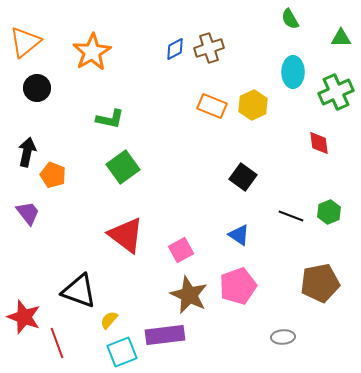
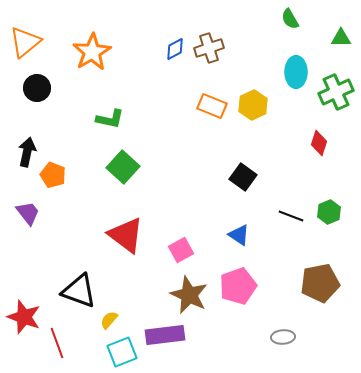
cyan ellipse: moved 3 px right
red diamond: rotated 25 degrees clockwise
green square: rotated 12 degrees counterclockwise
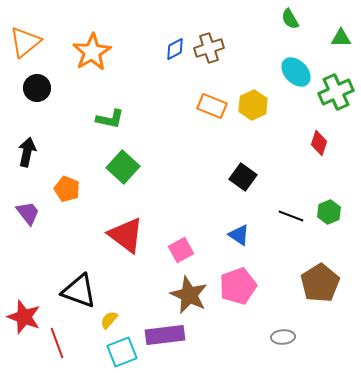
cyan ellipse: rotated 44 degrees counterclockwise
orange pentagon: moved 14 px right, 14 px down
brown pentagon: rotated 21 degrees counterclockwise
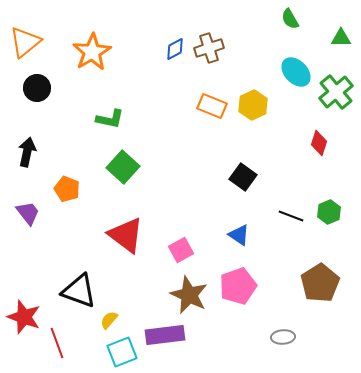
green cross: rotated 16 degrees counterclockwise
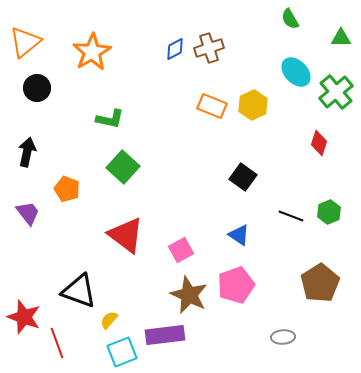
pink pentagon: moved 2 px left, 1 px up
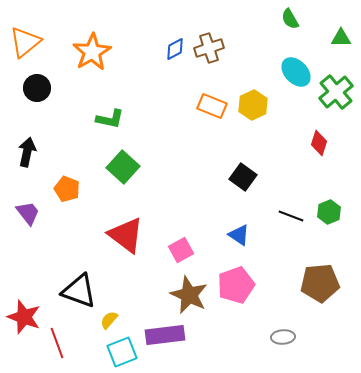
brown pentagon: rotated 27 degrees clockwise
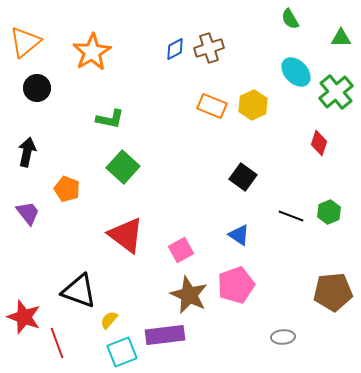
brown pentagon: moved 13 px right, 9 px down
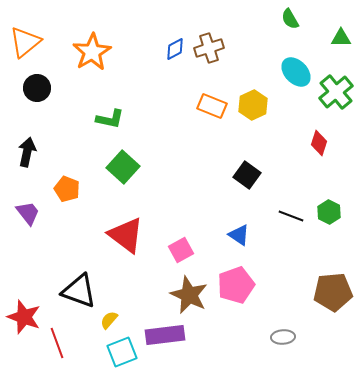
black square: moved 4 px right, 2 px up
green hexagon: rotated 10 degrees counterclockwise
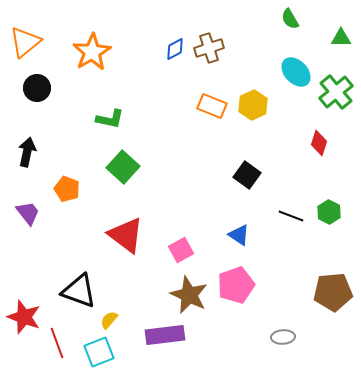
cyan square: moved 23 px left
